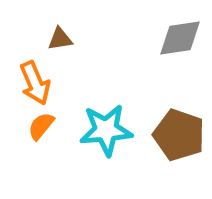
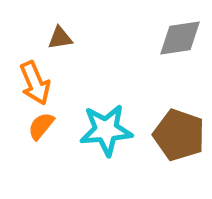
brown triangle: moved 1 px up
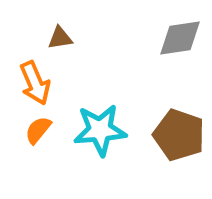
orange semicircle: moved 3 px left, 4 px down
cyan star: moved 6 px left
